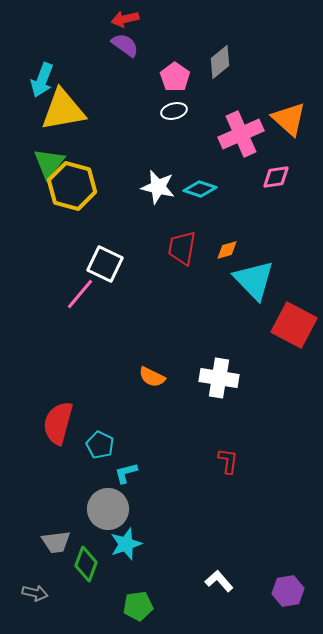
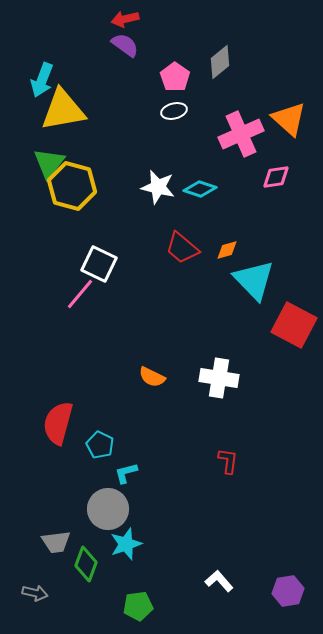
red trapezoid: rotated 60 degrees counterclockwise
white square: moved 6 px left
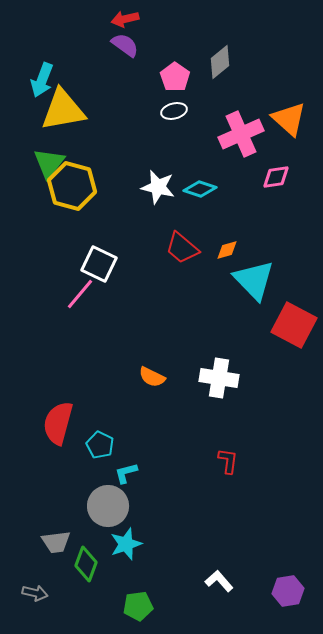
gray circle: moved 3 px up
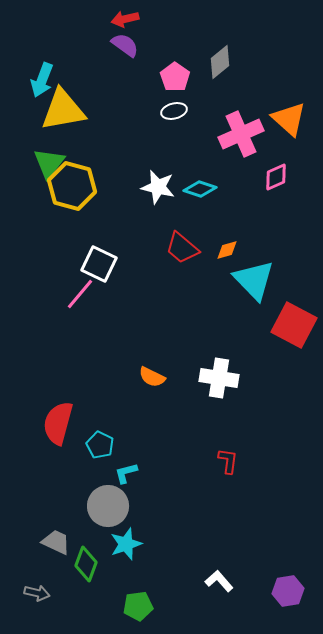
pink diamond: rotated 16 degrees counterclockwise
gray trapezoid: rotated 148 degrees counterclockwise
gray arrow: moved 2 px right
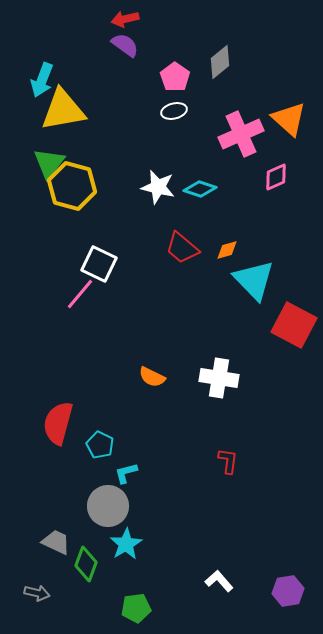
cyan star: rotated 12 degrees counterclockwise
green pentagon: moved 2 px left, 2 px down
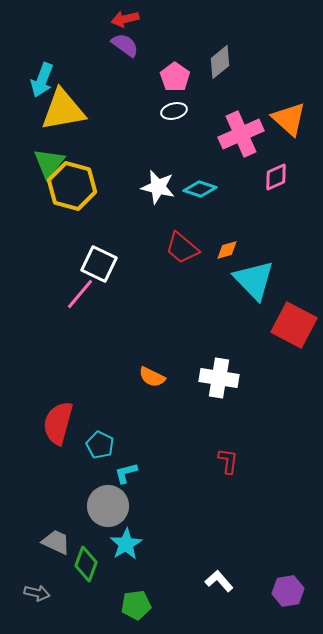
green pentagon: moved 3 px up
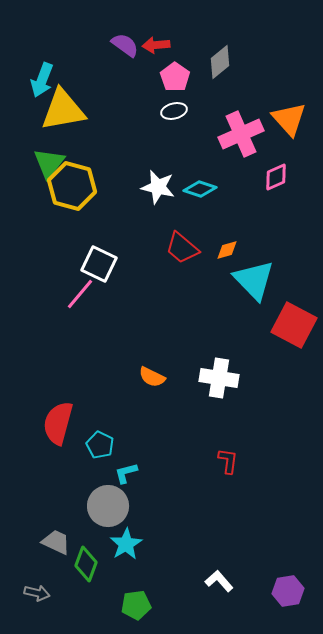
red arrow: moved 31 px right, 26 px down; rotated 8 degrees clockwise
orange triangle: rotated 6 degrees clockwise
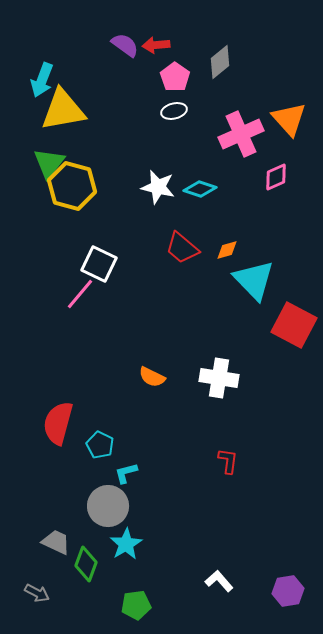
gray arrow: rotated 15 degrees clockwise
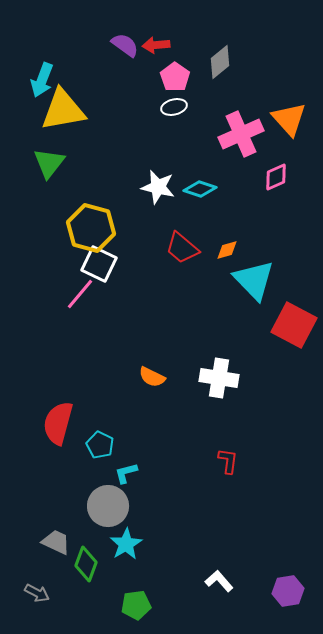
white ellipse: moved 4 px up
yellow hexagon: moved 19 px right, 42 px down
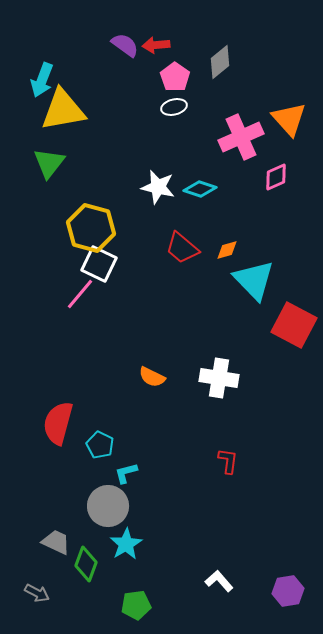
pink cross: moved 3 px down
